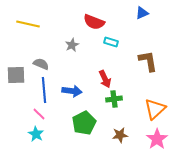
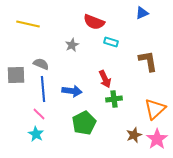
blue line: moved 1 px left, 1 px up
brown star: moved 14 px right; rotated 14 degrees counterclockwise
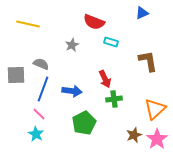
blue line: rotated 25 degrees clockwise
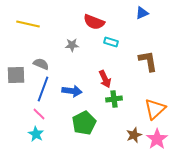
gray star: rotated 24 degrees clockwise
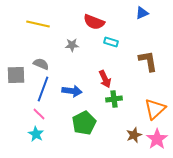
yellow line: moved 10 px right
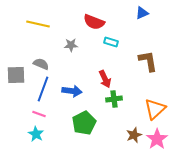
gray star: moved 1 px left
pink line: rotated 24 degrees counterclockwise
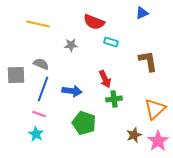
green pentagon: rotated 25 degrees counterclockwise
pink star: moved 1 px right, 2 px down
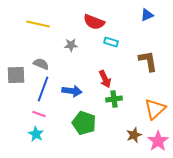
blue triangle: moved 5 px right, 2 px down
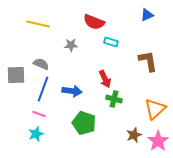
green cross: rotated 21 degrees clockwise
cyan star: rotated 21 degrees clockwise
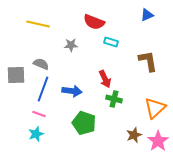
orange triangle: moved 1 px up
